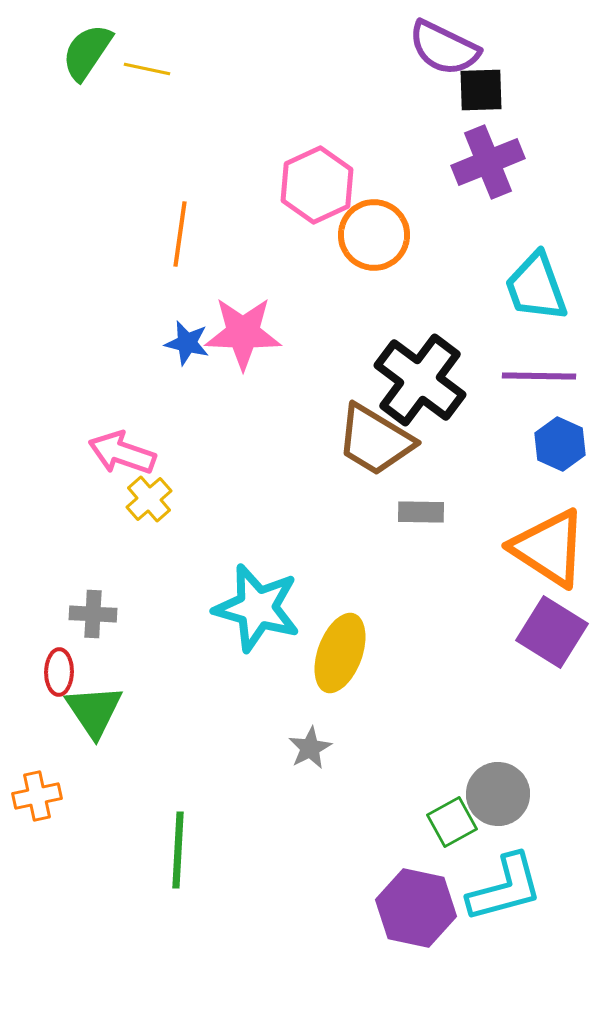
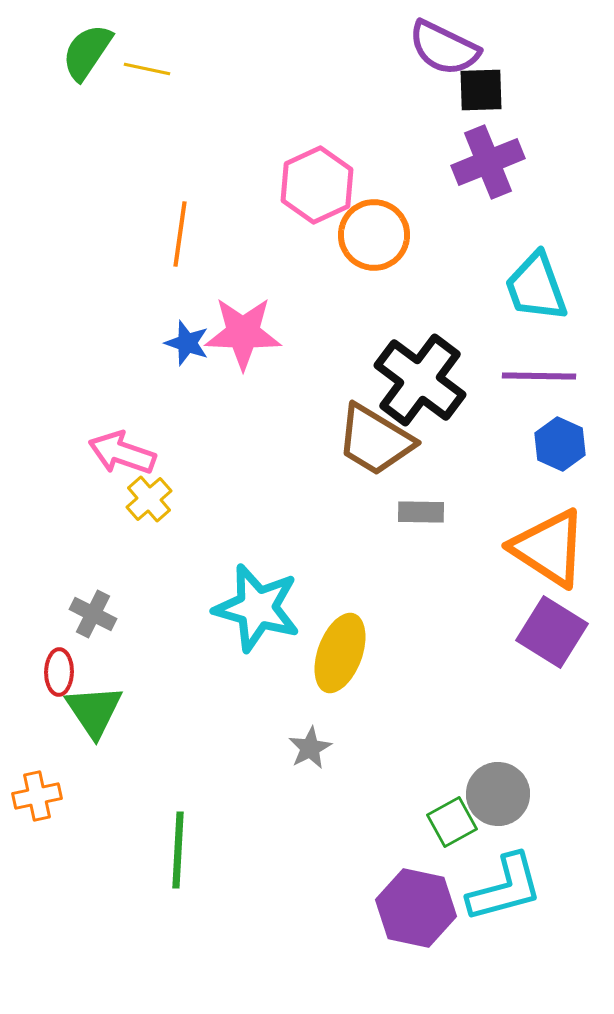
blue star: rotated 6 degrees clockwise
gray cross: rotated 24 degrees clockwise
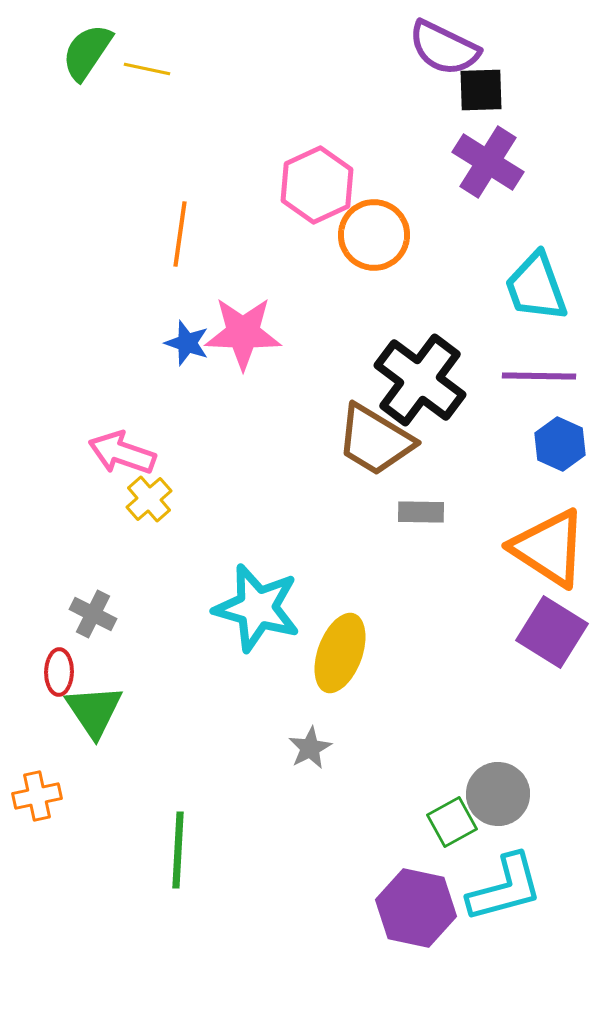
purple cross: rotated 36 degrees counterclockwise
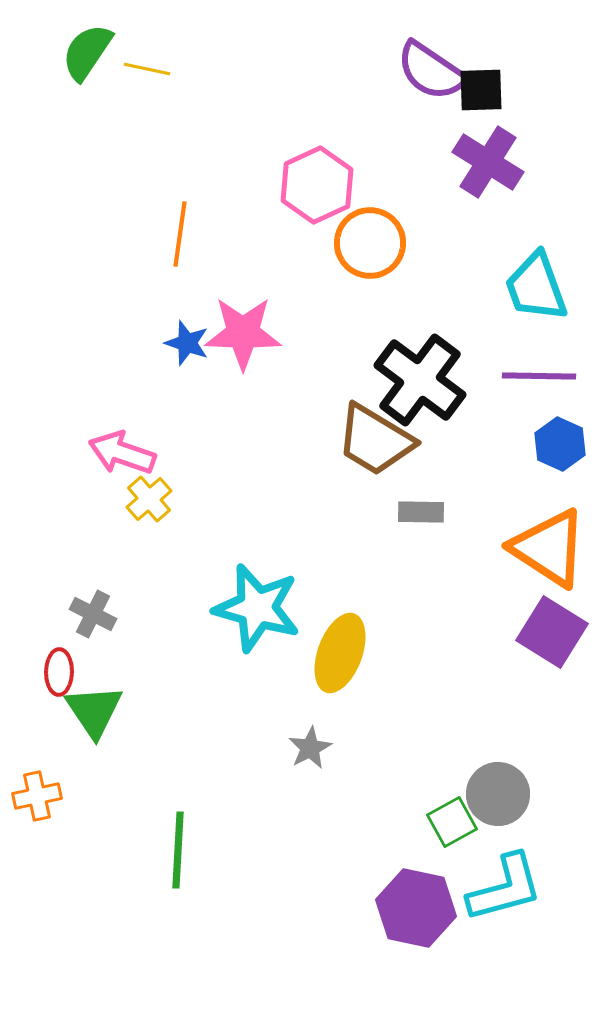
purple semicircle: moved 13 px left, 23 px down; rotated 8 degrees clockwise
orange circle: moved 4 px left, 8 px down
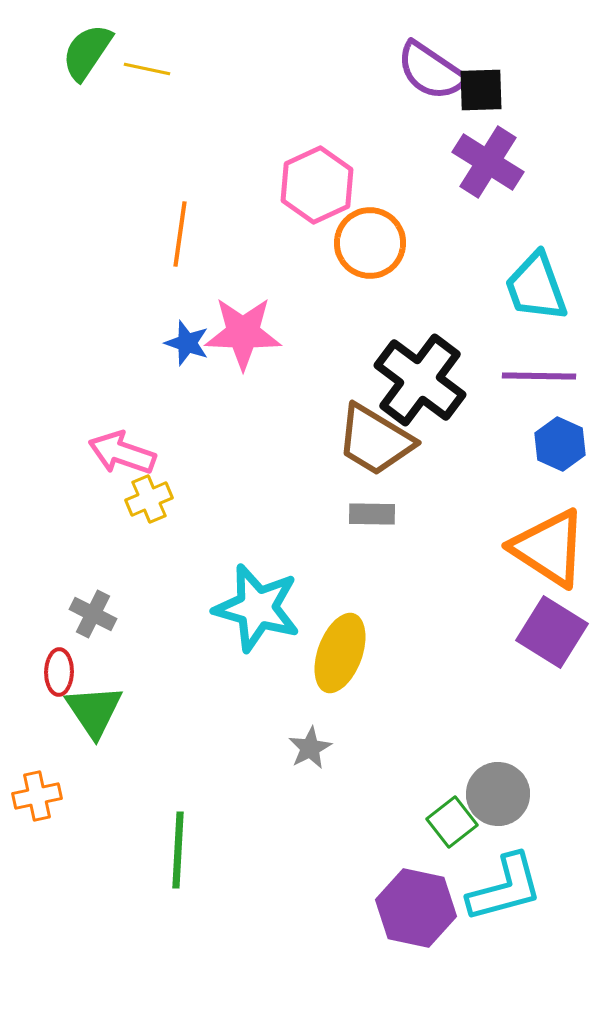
yellow cross: rotated 18 degrees clockwise
gray rectangle: moved 49 px left, 2 px down
green square: rotated 9 degrees counterclockwise
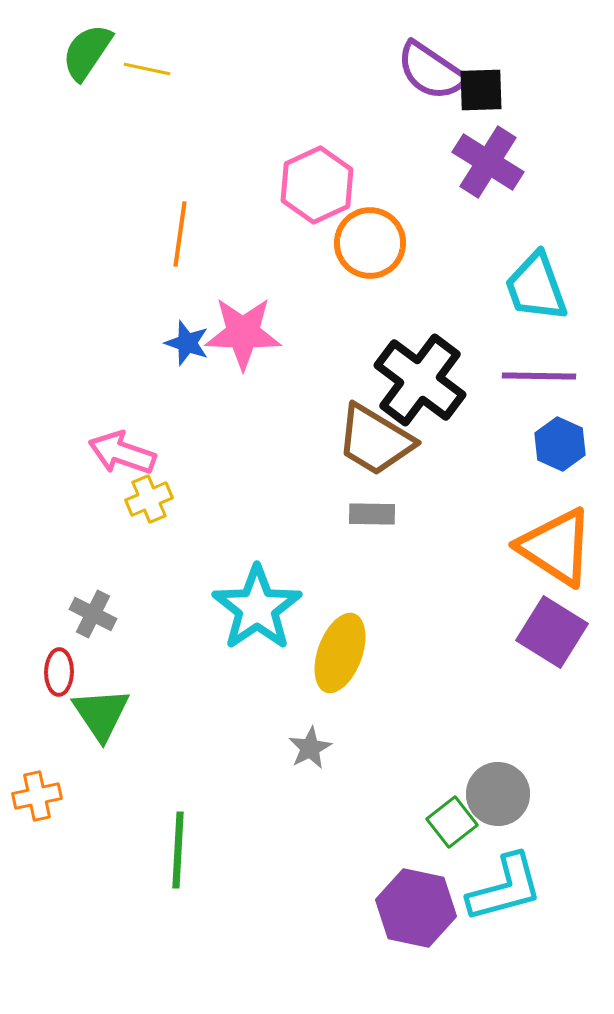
orange triangle: moved 7 px right, 1 px up
cyan star: rotated 22 degrees clockwise
green triangle: moved 7 px right, 3 px down
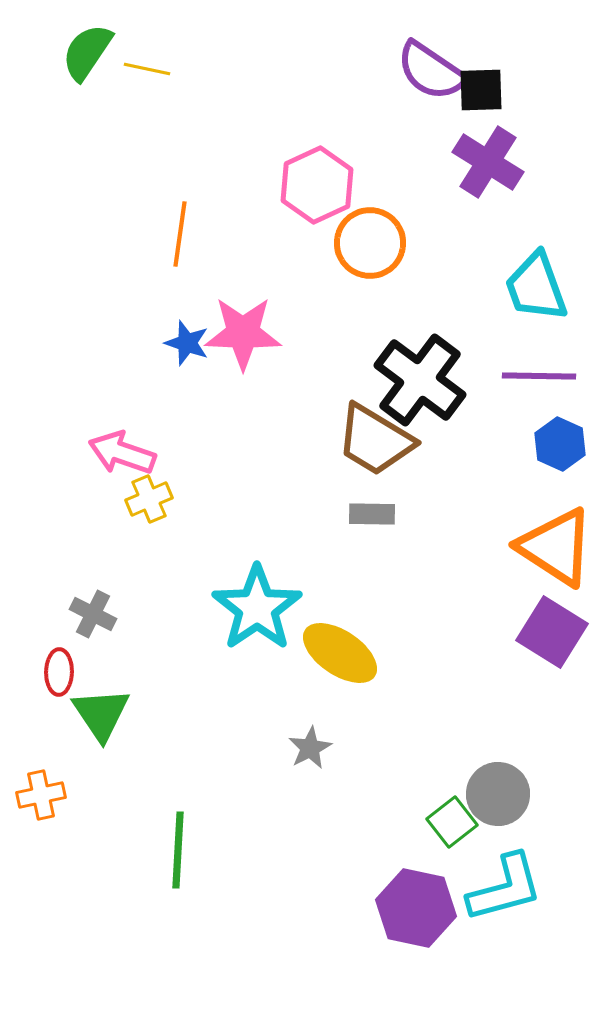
yellow ellipse: rotated 76 degrees counterclockwise
orange cross: moved 4 px right, 1 px up
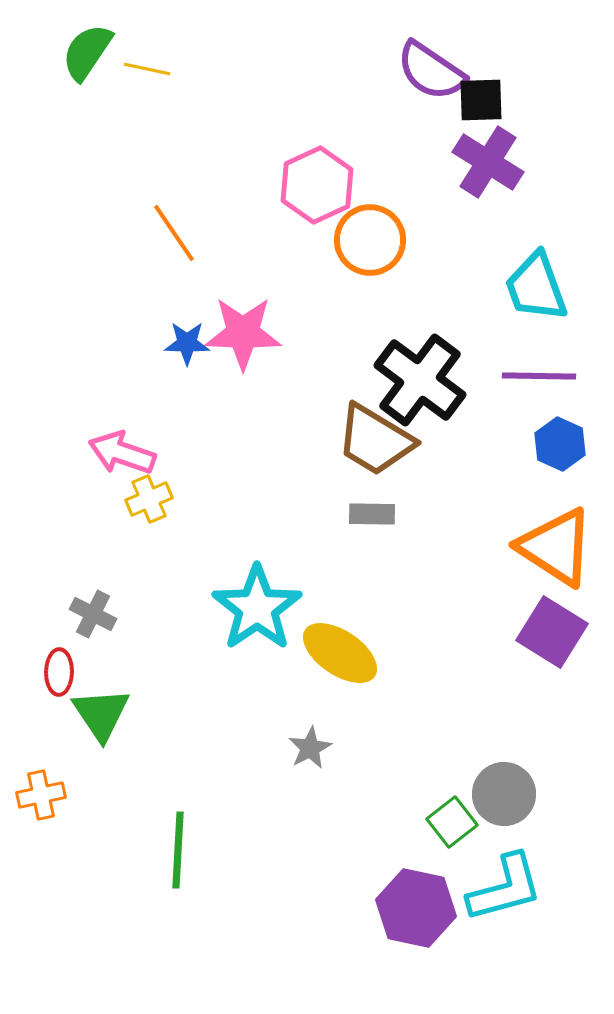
black square: moved 10 px down
orange line: moved 6 px left, 1 px up; rotated 42 degrees counterclockwise
orange circle: moved 3 px up
blue star: rotated 18 degrees counterclockwise
gray circle: moved 6 px right
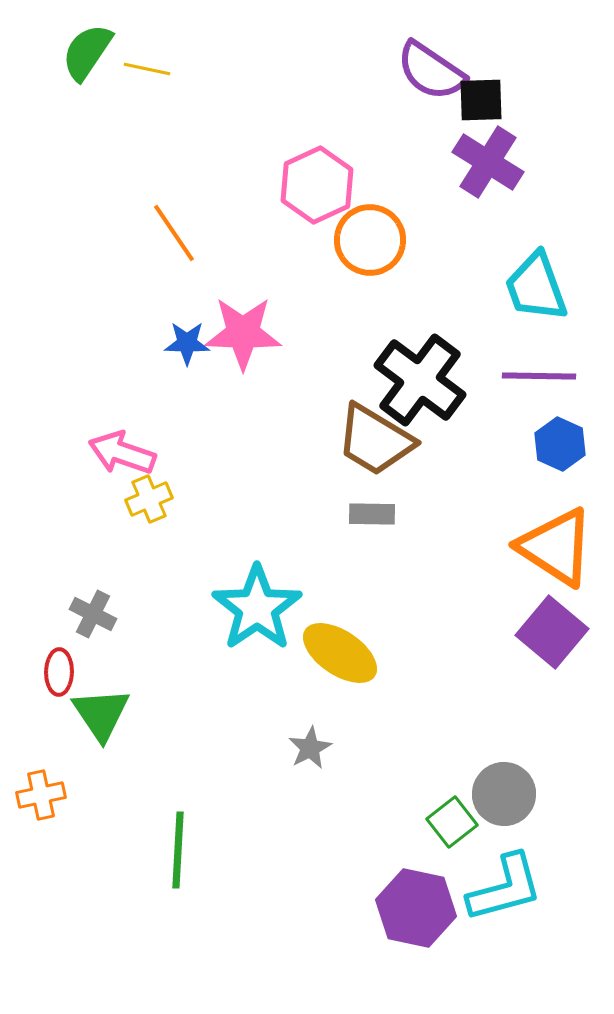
purple square: rotated 8 degrees clockwise
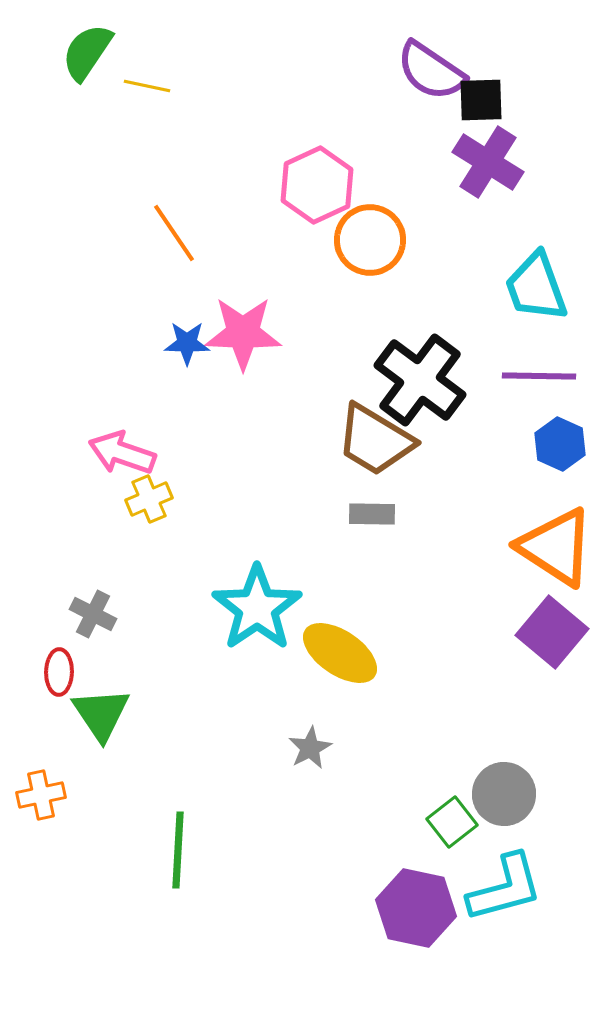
yellow line: moved 17 px down
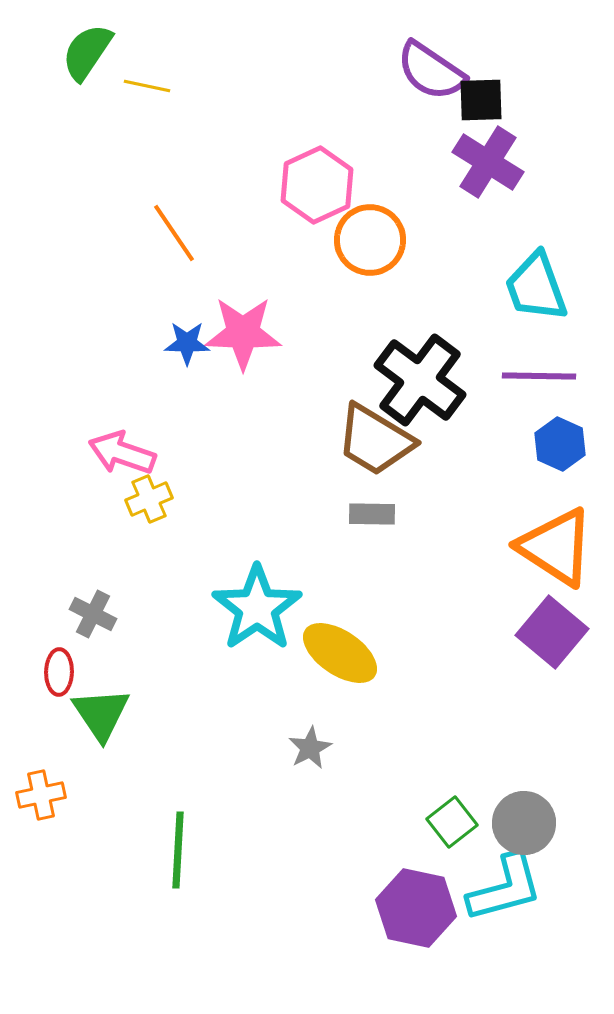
gray circle: moved 20 px right, 29 px down
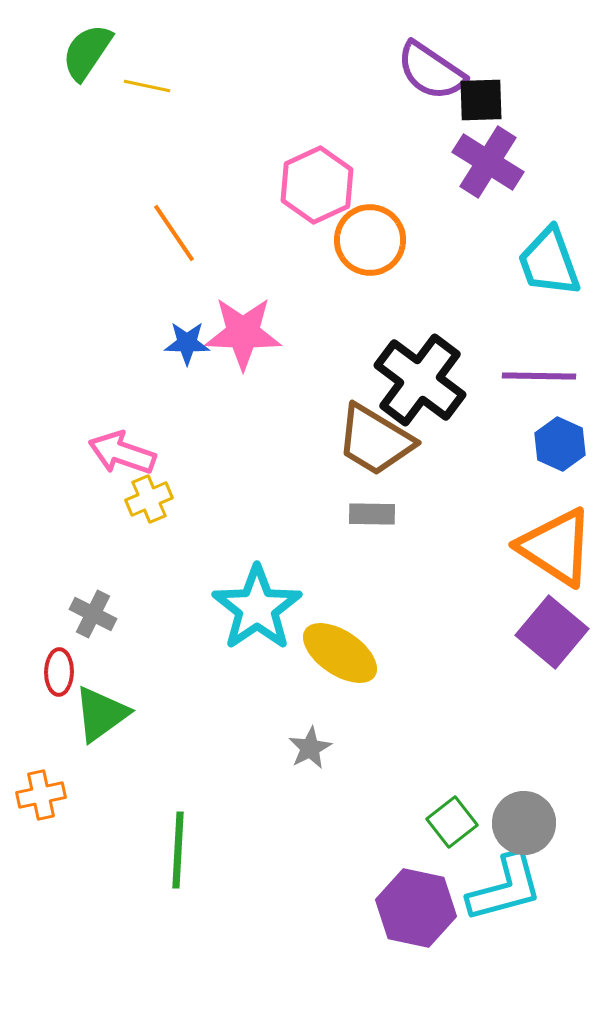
cyan trapezoid: moved 13 px right, 25 px up
green triangle: rotated 28 degrees clockwise
